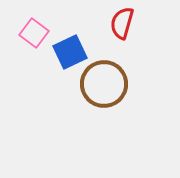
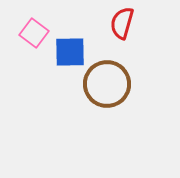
blue square: rotated 24 degrees clockwise
brown circle: moved 3 px right
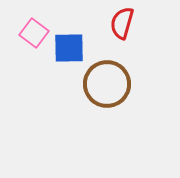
blue square: moved 1 px left, 4 px up
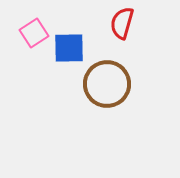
pink square: rotated 20 degrees clockwise
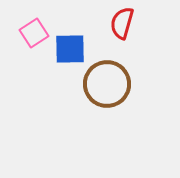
blue square: moved 1 px right, 1 px down
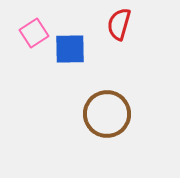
red semicircle: moved 3 px left, 1 px down
brown circle: moved 30 px down
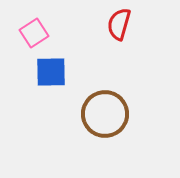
blue square: moved 19 px left, 23 px down
brown circle: moved 2 px left
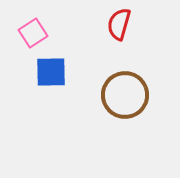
pink square: moved 1 px left
brown circle: moved 20 px right, 19 px up
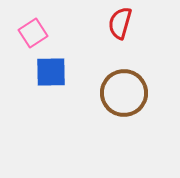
red semicircle: moved 1 px right, 1 px up
brown circle: moved 1 px left, 2 px up
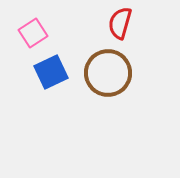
blue square: rotated 24 degrees counterclockwise
brown circle: moved 16 px left, 20 px up
